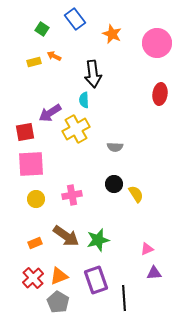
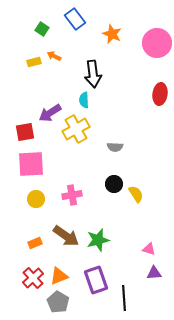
pink triangle: moved 2 px right; rotated 40 degrees clockwise
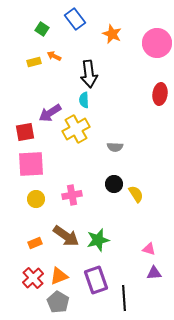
black arrow: moved 4 px left
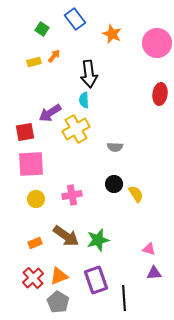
orange arrow: rotated 104 degrees clockwise
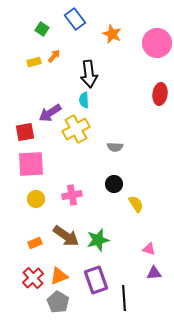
yellow semicircle: moved 10 px down
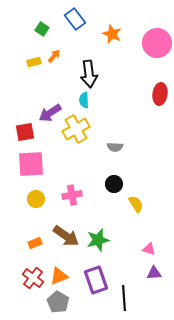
red cross: rotated 10 degrees counterclockwise
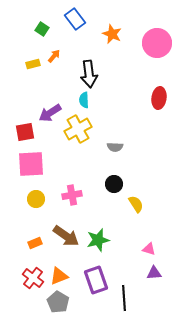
yellow rectangle: moved 1 px left, 2 px down
red ellipse: moved 1 px left, 4 px down
yellow cross: moved 2 px right
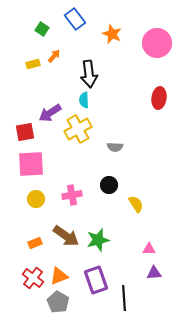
black circle: moved 5 px left, 1 px down
pink triangle: rotated 16 degrees counterclockwise
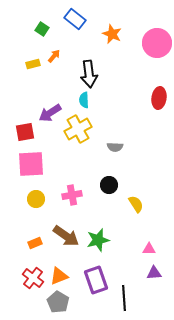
blue rectangle: rotated 15 degrees counterclockwise
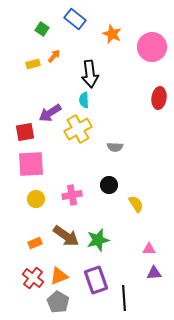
pink circle: moved 5 px left, 4 px down
black arrow: moved 1 px right
